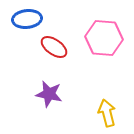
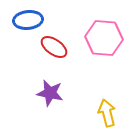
blue ellipse: moved 1 px right, 1 px down
purple star: moved 1 px right, 1 px up
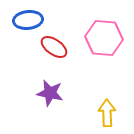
yellow arrow: rotated 12 degrees clockwise
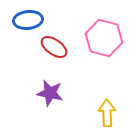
pink hexagon: rotated 9 degrees clockwise
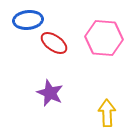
pink hexagon: rotated 9 degrees counterclockwise
red ellipse: moved 4 px up
purple star: rotated 12 degrees clockwise
